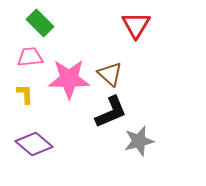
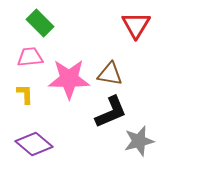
brown triangle: rotated 32 degrees counterclockwise
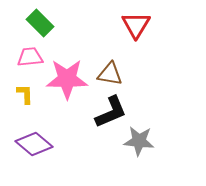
pink star: moved 2 px left
gray star: rotated 20 degrees clockwise
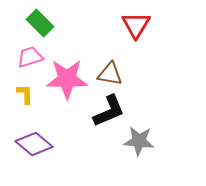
pink trapezoid: rotated 12 degrees counterclockwise
black L-shape: moved 2 px left, 1 px up
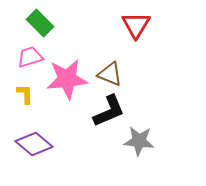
brown triangle: rotated 12 degrees clockwise
pink star: rotated 6 degrees counterclockwise
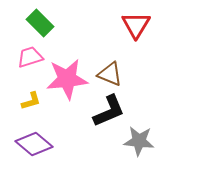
yellow L-shape: moved 6 px right, 7 px down; rotated 75 degrees clockwise
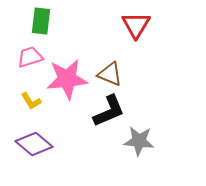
green rectangle: moved 1 px right, 2 px up; rotated 52 degrees clockwise
yellow L-shape: rotated 75 degrees clockwise
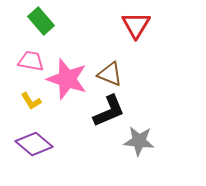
green rectangle: rotated 48 degrees counterclockwise
pink trapezoid: moved 1 px right, 4 px down; rotated 28 degrees clockwise
pink star: rotated 24 degrees clockwise
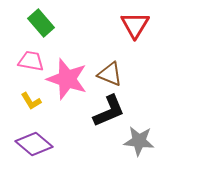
green rectangle: moved 2 px down
red triangle: moved 1 px left
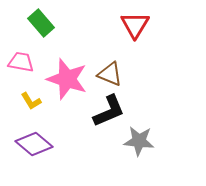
pink trapezoid: moved 10 px left, 1 px down
